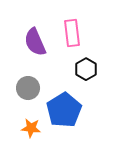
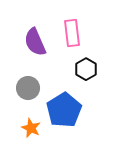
orange star: rotated 18 degrees clockwise
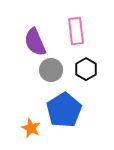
pink rectangle: moved 4 px right, 2 px up
gray circle: moved 23 px right, 18 px up
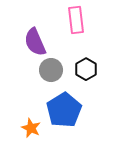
pink rectangle: moved 11 px up
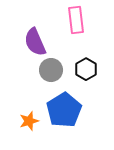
orange star: moved 2 px left, 7 px up; rotated 30 degrees clockwise
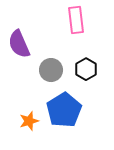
purple semicircle: moved 16 px left, 2 px down
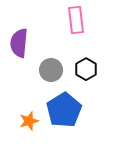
purple semicircle: moved 1 px up; rotated 28 degrees clockwise
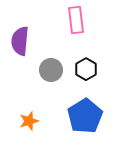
purple semicircle: moved 1 px right, 2 px up
blue pentagon: moved 21 px right, 6 px down
